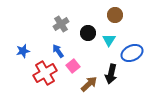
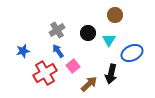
gray cross: moved 4 px left, 6 px down
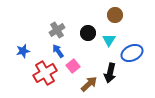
black arrow: moved 1 px left, 1 px up
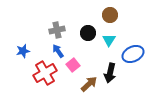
brown circle: moved 5 px left
gray cross: rotated 21 degrees clockwise
blue ellipse: moved 1 px right, 1 px down
pink square: moved 1 px up
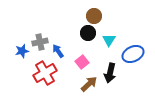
brown circle: moved 16 px left, 1 px down
gray cross: moved 17 px left, 12 px down
blue star: moved 1 px left
pink square: moved 9 px right, 3 px up
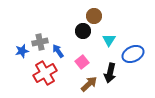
black circle: moved 5 px left, 2 px up
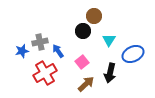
brown arrow: moved 3 px left
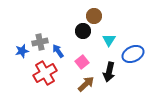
black arrow: moved 1 px left, 1 px up
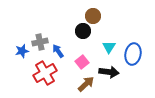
brown circle: moved 1 px left
cyan triangle: moved 7 px down
blue ellipse: rotated 55 degrees counterclockwise
black arrow: rotated 96 degrees counterclockwise
